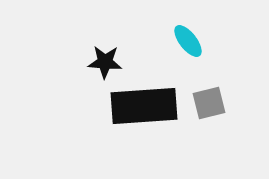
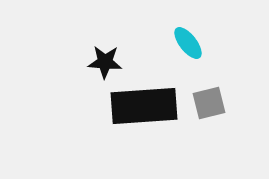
cyan ellipse: moved 2 px down
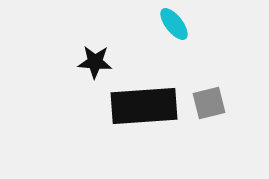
cyan ellipse: moved 14 px left, 19 px up
black star: moved 10 px left
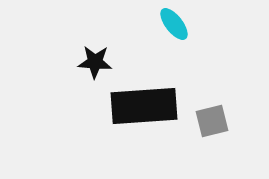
gray square: moved 3 px right, 18 px down
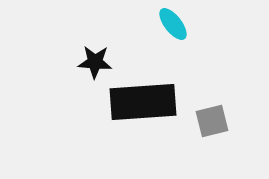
cyan ellipse: moved 1 px left
black rectangle: moved 1 px left, 4 px up
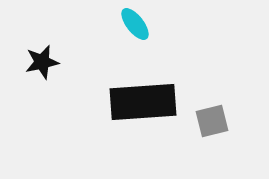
cyan ellipse: moved 38 px left
black star: moved 53 px left; rotated 16 degrees counterclockwise
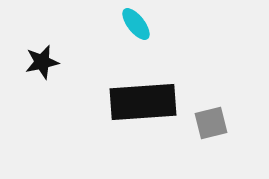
cyan ellipse: moved 1 px right
gray square: moved 1 px left, 2 px down
